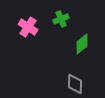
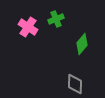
green cross: moved 5 px left
green diamond: rotated 10 degrees counterclockwise
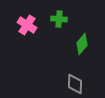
green cross: moved 3 px right; rotated 28 degrees clockwise
pink cross: moved 1 px left, 2 px up
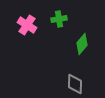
green cross: rotated 14 degrees counterclockwise
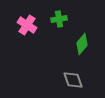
gray diamond: moved 2 px left, 4 px up; rotated 20 degrees counterclockwise
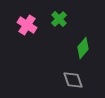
green cross: rotated 35 degrees counterclockwise
green diamond: moved 1 px right, 4 px down
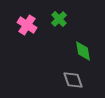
green diamond: moved 3 px down; rotated 50 degrees counterclockwise
